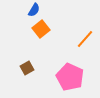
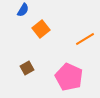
blue semicircle: moved 11 px left
orange line: rotated 18 degrees clockwise
pink pentagon: moved 1 px left
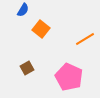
orange square: rotated 12 degrees counterclockwise
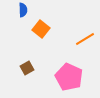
blue semicircle: rotated 32 degrees counterclockwise
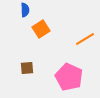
blue semicircle: moved 2 px right
orange square: rotated 18 degrees clockwise
brown square: rotated 24 degrees clockwise
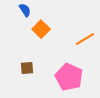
blue semicircle: rotated 32 degrees counterclockwise
orange square: rotated 12 degrees counterclockwise
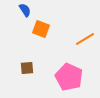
orange square: rotated 24 degrees counterclockwise
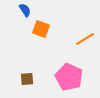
brown square: moved 11 px down
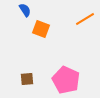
orange line: moved 20 px up
pink pentagon: moved 3 px left, 3 px down
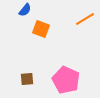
blue semicircle: rotated 72 degrees clockwise
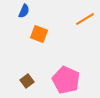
blue semicircle: moved 1 px left, 1 px down; rotated 16 degrees counterclockwise
orange square: moved 2 px left, 5 px down
brown square: moved 2 px down; rotated 32 degrees counterclockwise
